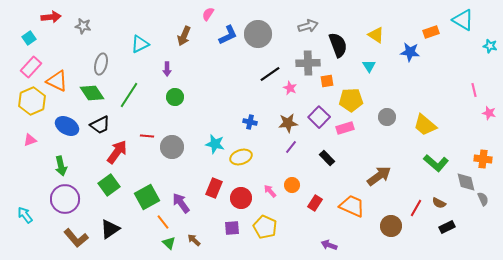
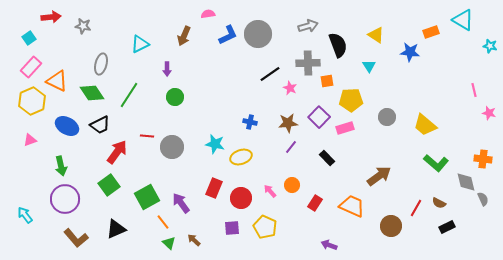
pink semicircle at (208, 14): rotated 48 degrees clockwise
black triangle at (110, 229): moved 6 px right; rotated 10 degrees clockwise
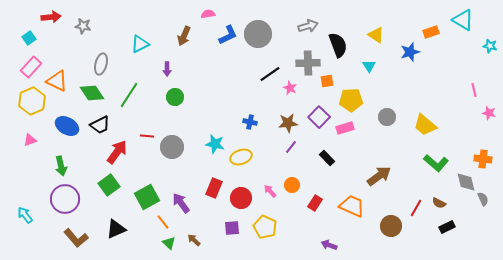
blue star at (410, 52): rotated 24 degrees counterclockwise
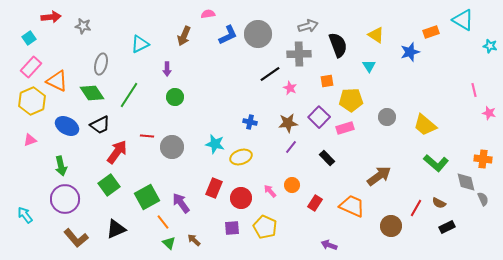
gray cross at (308, 63): moved 9 px left, 9 px up
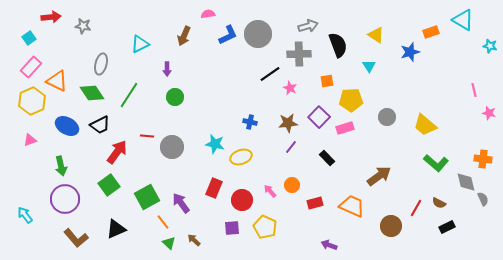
red circle at (241, 198): moved 1 px right, 2 px down
red rectangle at (315, 203): rotated 42 degrees clockwise
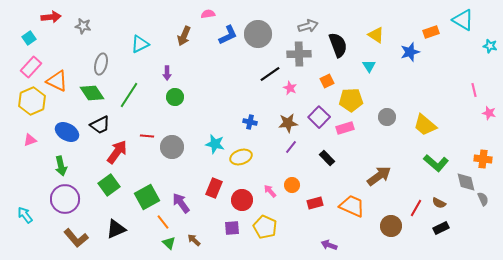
purple arrow at (167, 69): moved 4 px down
orange square at (327, 81): rotated 16 degrees counterclockwise
blue ellipse at (67, 126): moved 6 px down
black rectangle at (447, 227): moved 6 px left, 1 px down
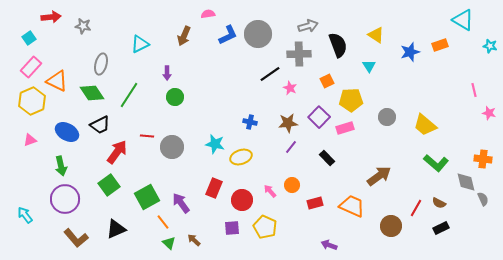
orange rectangle at (431, 32): moved 9 px right, 13 px down
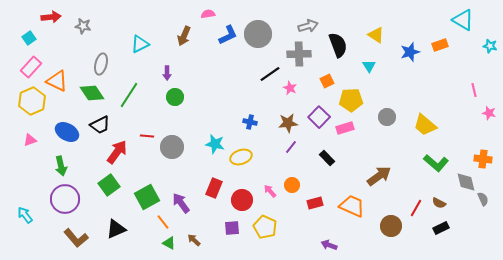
green triangle at (169, 243): rotated 16 degrees counterclockwise
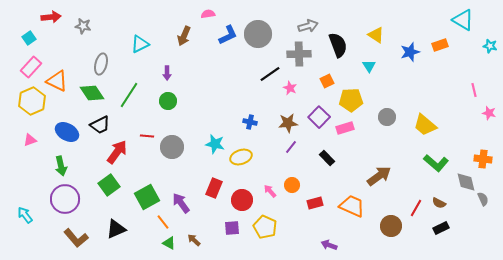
green circle at (175, 97): moved 7 px left, 4 px down
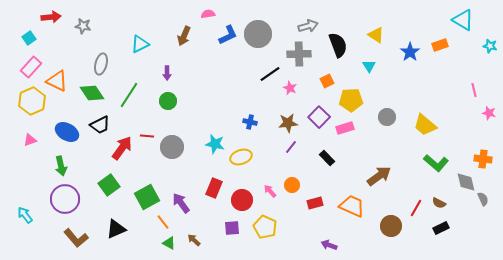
blue star at (410, 52): rotated 18 degrees counterclockwise
red arrow at (117, 152): moved 5 px right, 4 px up
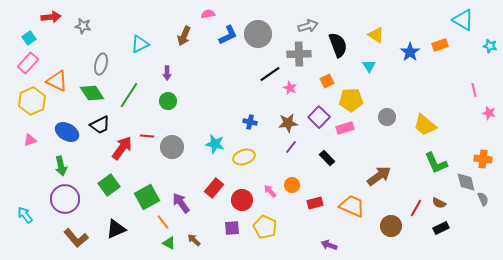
pink rectangle at (31, 67): moved 3 px left, 4 px up
yellow ellipse at (241, 157): moved 3 px right
green L-shape at (436, 163): rotated 25 degrees clockwise
red rectangle at (214, 188): rotated 18 degrees clockwise
